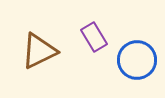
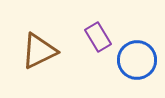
purple rectangle: moved 4 px right
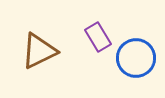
blue circle: moved 1 px left, 2 px up
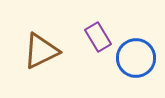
brown triangle: moved 2 px right
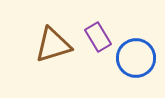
brown triangle: moved 12 px right, 6 px up; rotated 9 degrees clockwise
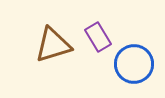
blue circle: moved 2 px left, 6 px down
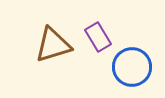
blue circle: moved 2 px left, 3 px down
